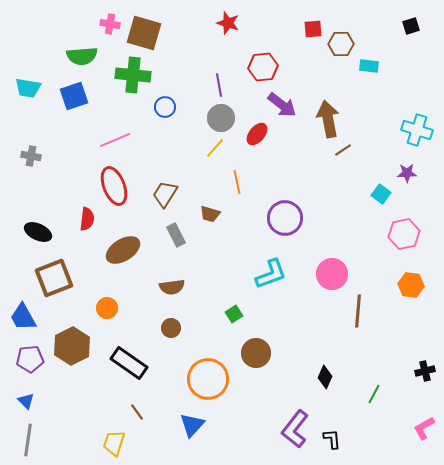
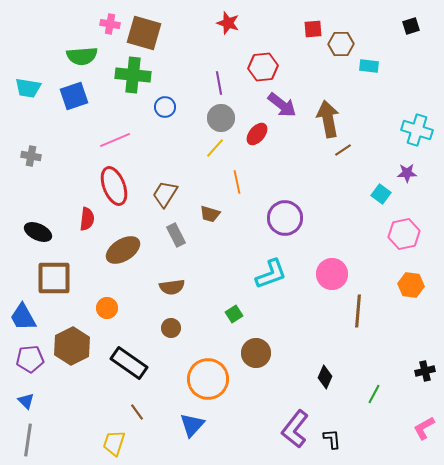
purple line at (219, 85): moved 2 px up
brown square at (54, 278): rotated 21 degrees clockwise
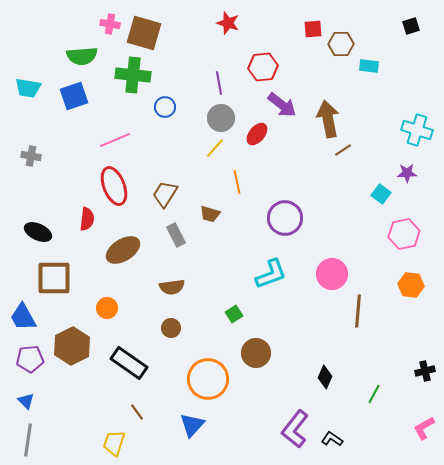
black L-shape at (332, 439): rotated 50 degrees counterclockwise
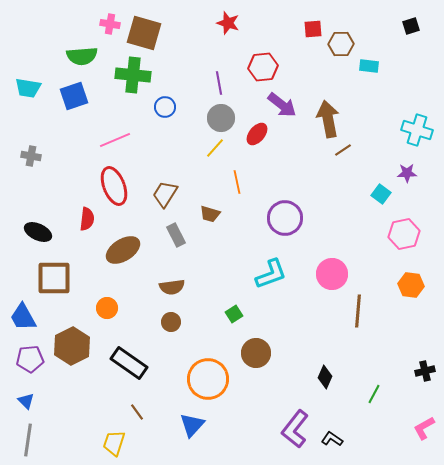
brown circle at (171, 328): moved 6 px up
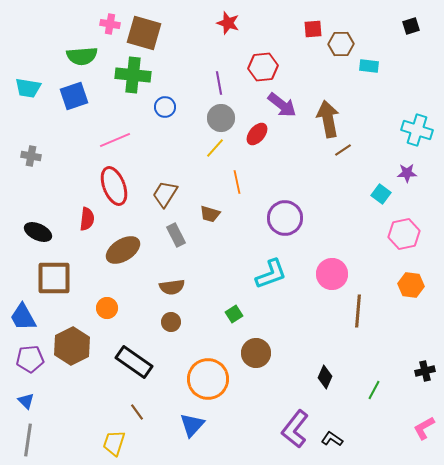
black rectangle at (129, 363): moved 5 px right, 1 px up
green line at (374, 394): moved 4 px up
